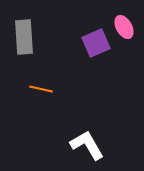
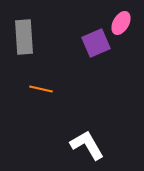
pink ellipse: moved 3 px left, 4 px up; rotated 60 degrees clockwise
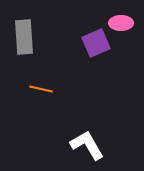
pink ellipse: rotated 60 degrees clockwise
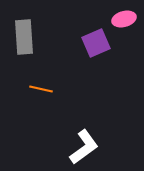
pink ellipse: moved 3 px right, 4 px up; rotated 15 degrees counterclockwise
white L-shape: moved 3 px left, 2 px down; rotated 84 degrees clockwise
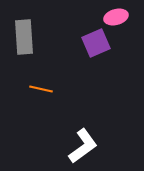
pink ellipse: moved 8 px left, 2 px up
white L-shape: moved 1 px left, 1 px up
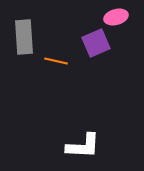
orange line: moved 15 px right, 28 px up
white L-shape: rotated 39 degrees clockwise
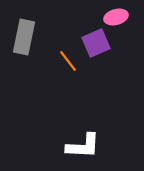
gray rectangle: rotated 16 degrees clockwise
orange line: moved 12 px right; rotated 40 degrees clockwise
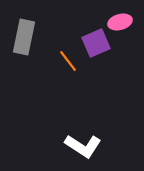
pink ellipse: moved 4 px right, 5 px down
white L-shape: rotated 30 degrees clockwise
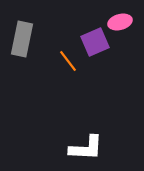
gray rectangle: moved 2 px left, 2 px down
purple square: moved 1 px left, 1 px up
white L-shape: moved 3 px right, 2 px down; rotated 30 degrees counterclockwise
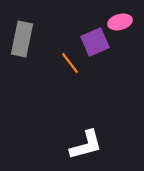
orange line: moved 2 px right, 2 px down
white L-shape: moved 3 px up; rotated 18 degrees counterclockwise
